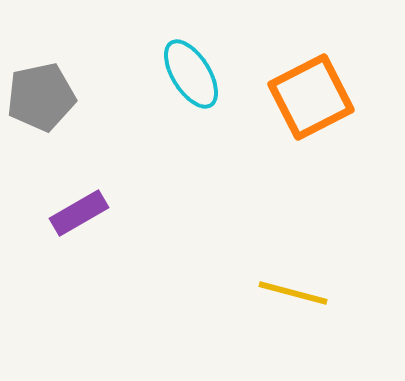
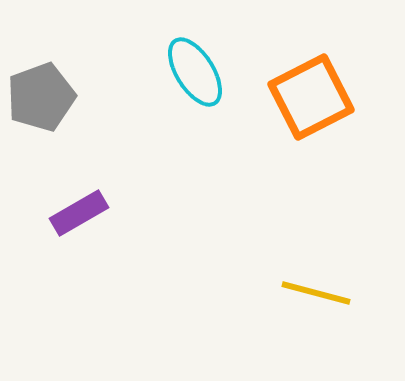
cyan ellipse: moved 4 px right, 2 px up
gray pentagon: rotated 8 degrees counterclockwise
yellow line: moved 23 px right
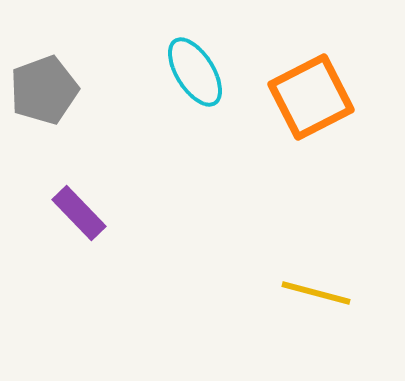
gray pentagon: moved 3 px right, 7 px up
purple rectangle: rotated 76 degrees clockwise
